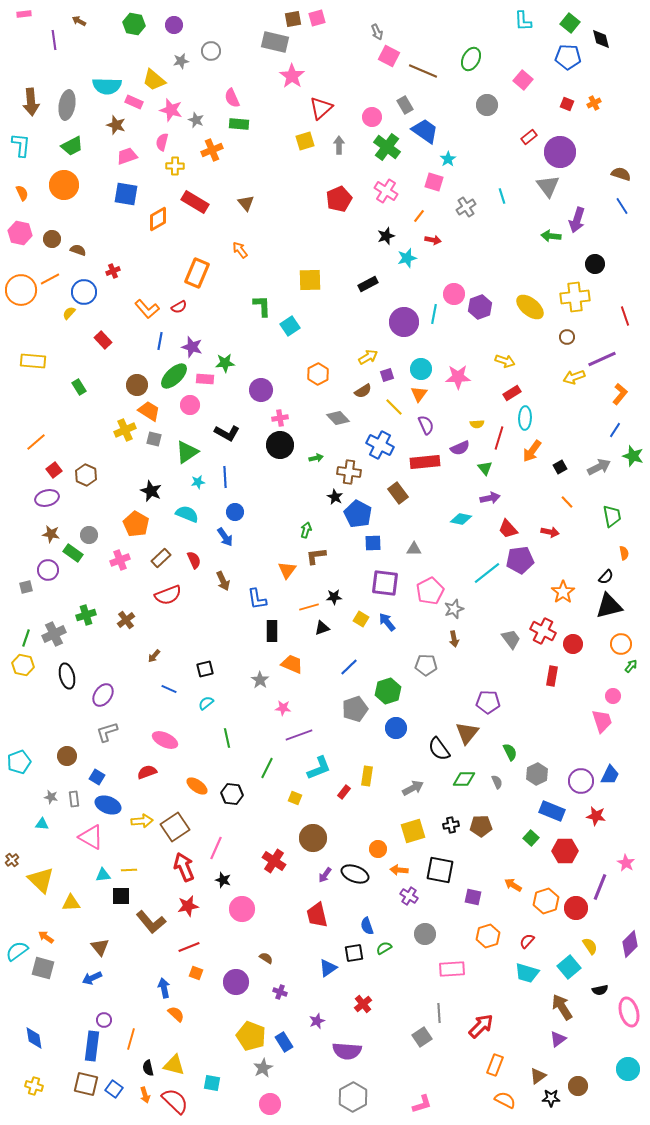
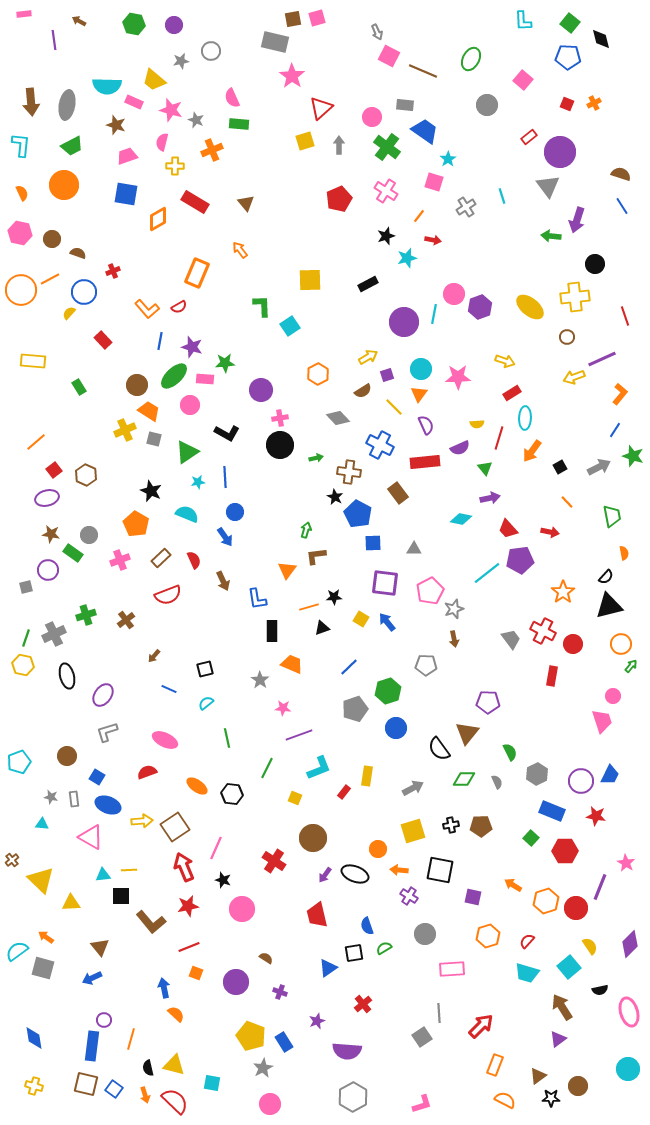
gray rectangle at (405, 105): rotated 54 degrees counterclockwise
brown semicircle at (78, 250): moved 3 px down
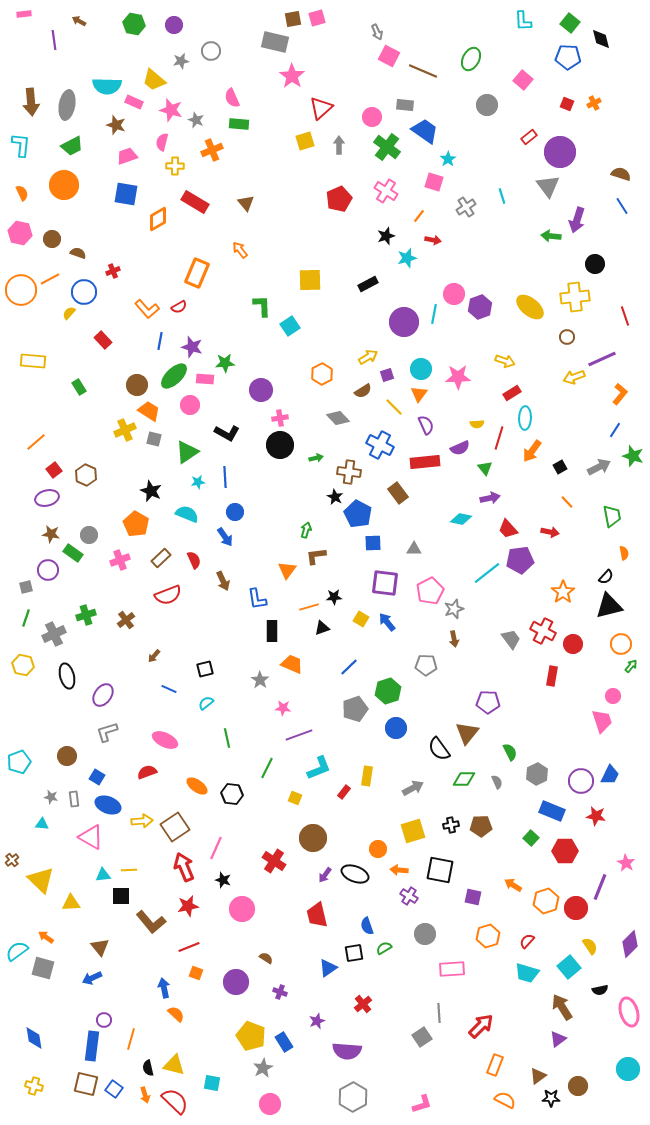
orange hexagon at (318, 374): moved 4 px right
green line at (26, 638): moved 20 px up
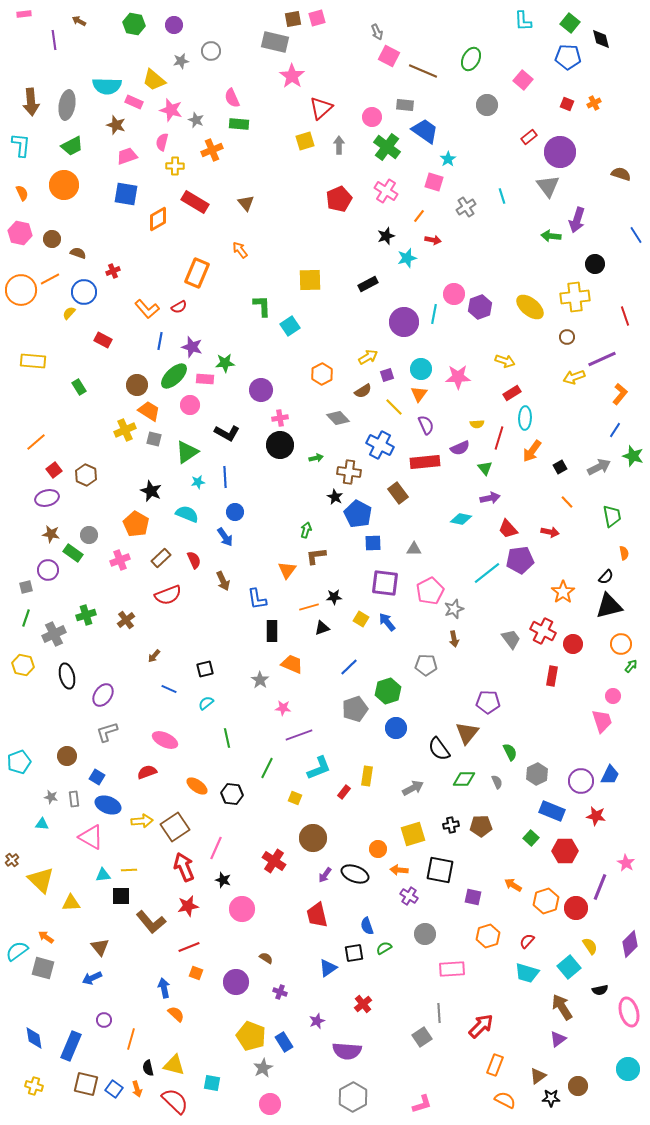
blue line at (622, 206): moved 14 px right, 29 px down
red rectangle at (103, 340): rotated 18 degrees counterclockwise
yellow square at (413, 831): moved 3 px down
blue rectangle at (92, 1046): moved 21 px left; rotated 16 degrees clockwise
orange arrow at (145, 1095): moved 8 px left, 6 px up
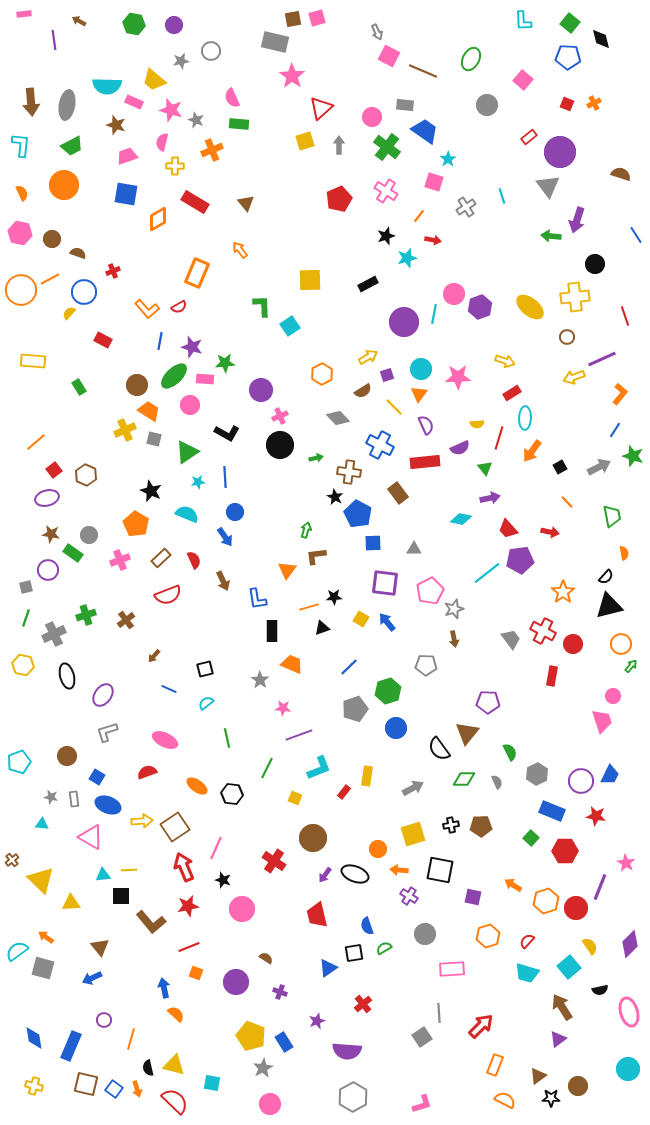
pink cross at (280, 418): moved 2 px up; rotated 14 degrees counterclockwise
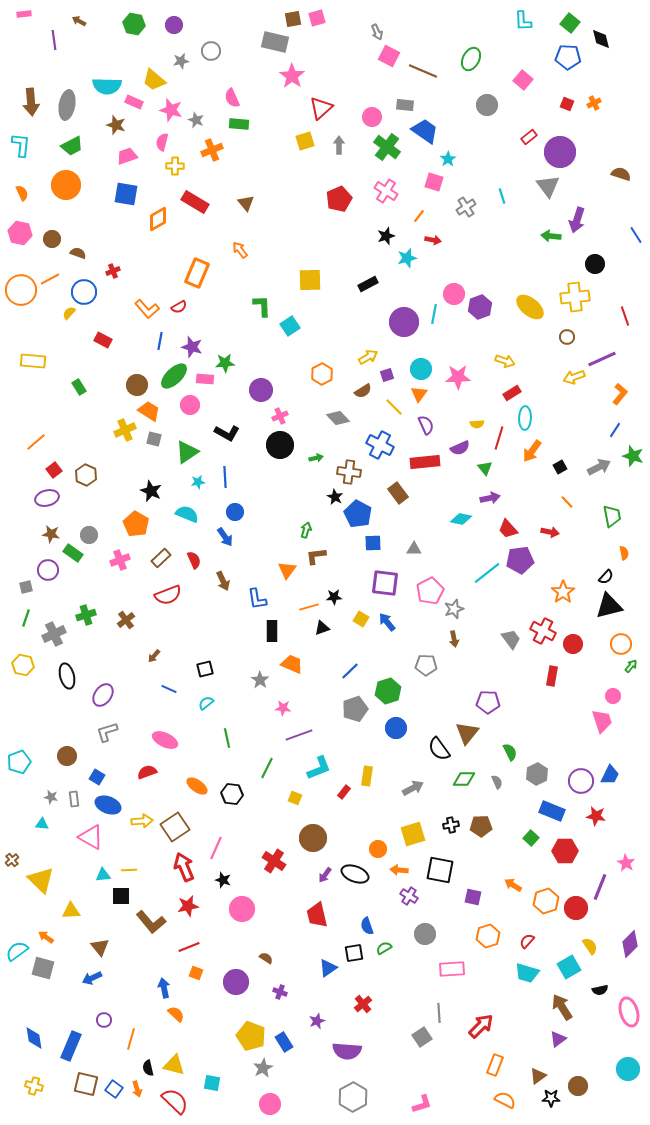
orange circle at (64, 185): moved 2 px right
blue line at (349, 667): moved 1 px right, 4 px down
yellow triangle at (71, 903): moved 8 px down
cyan square at (569, 967): rotated 10 degrees clockwise
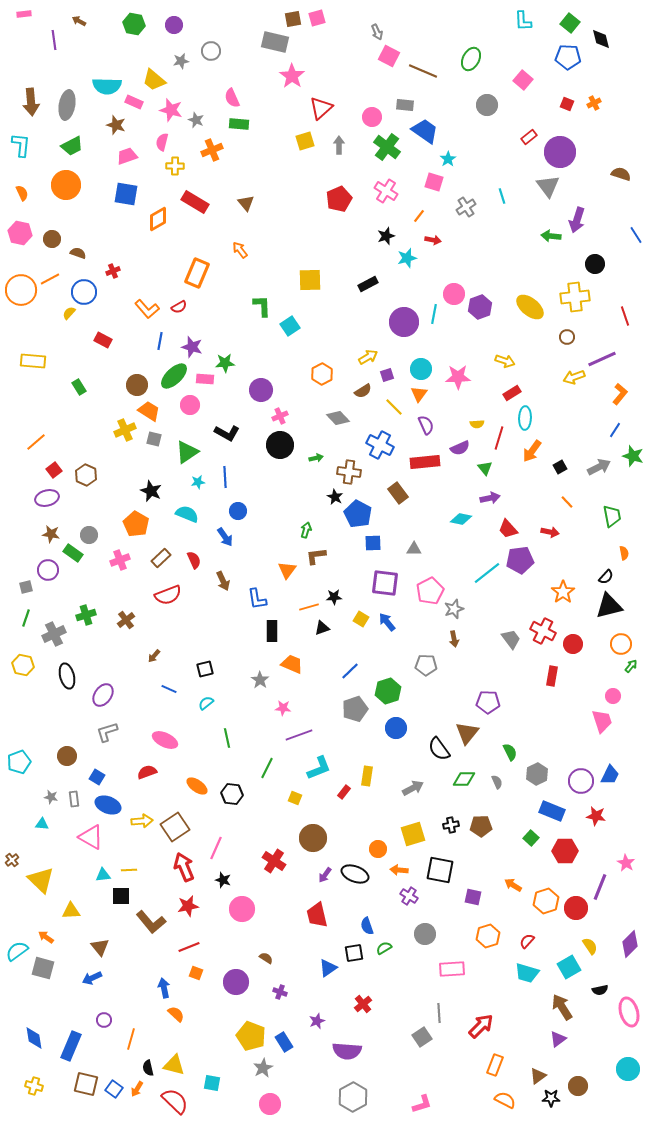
blue circle at (235, 512): moved 3 px right, 1 px up
orange arrow at (137, 1089): rotated 49 degrees clockwise
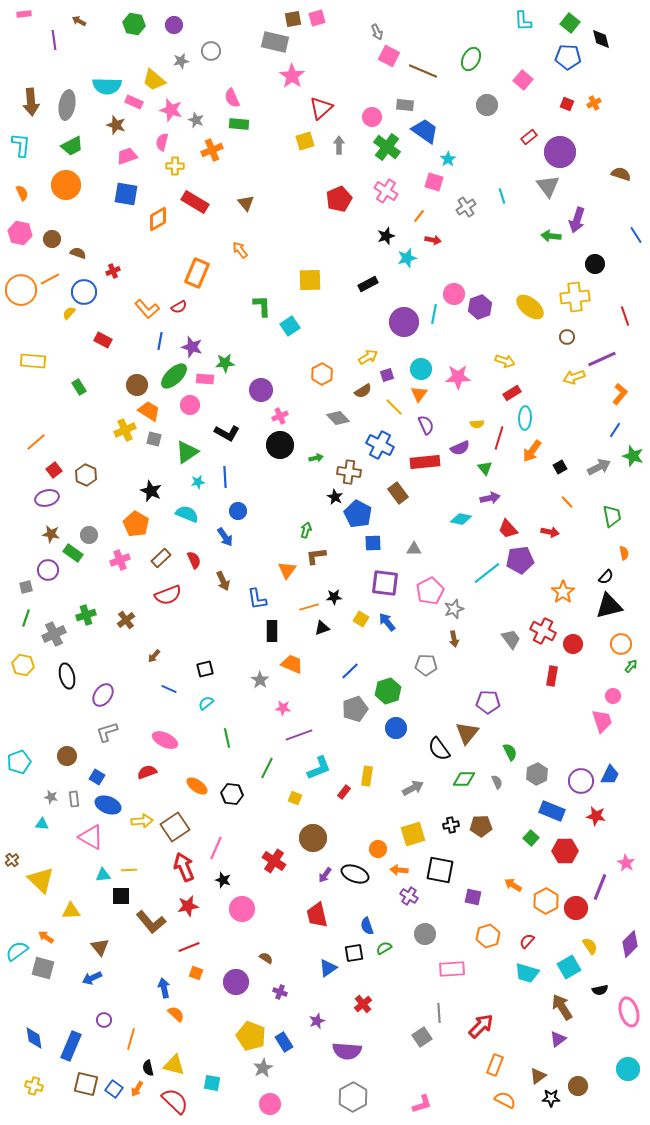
orange hexagon at (546, 901): rotated 10 degrees counterclockwise
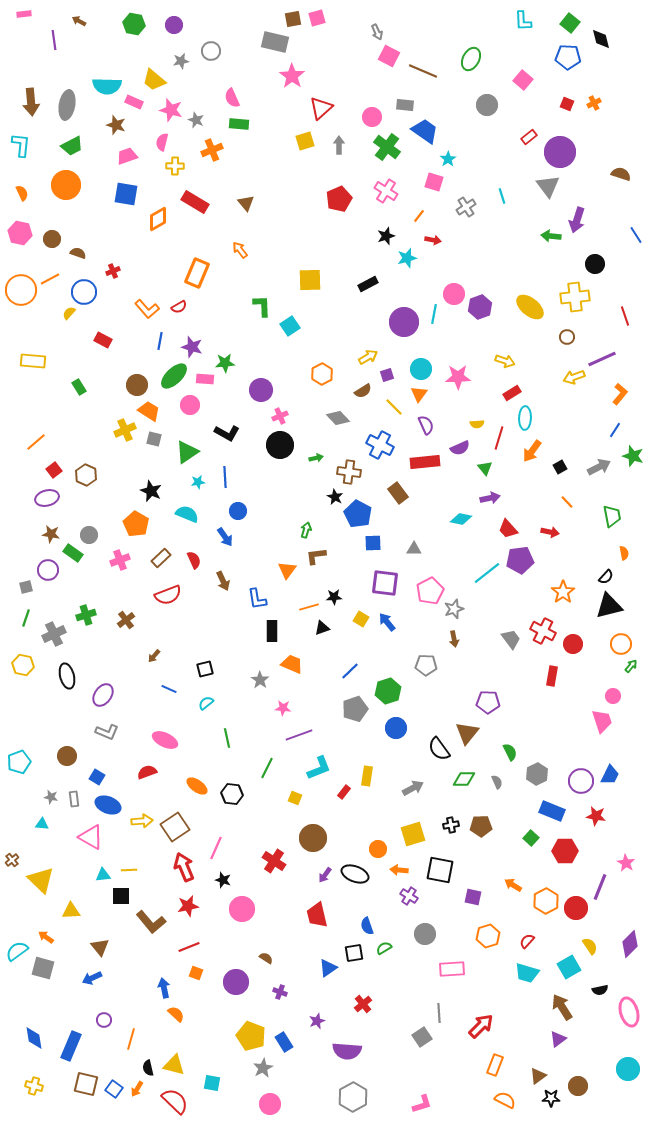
gray L-shape at (107, 732): rotated 140 degrees counterclockwise
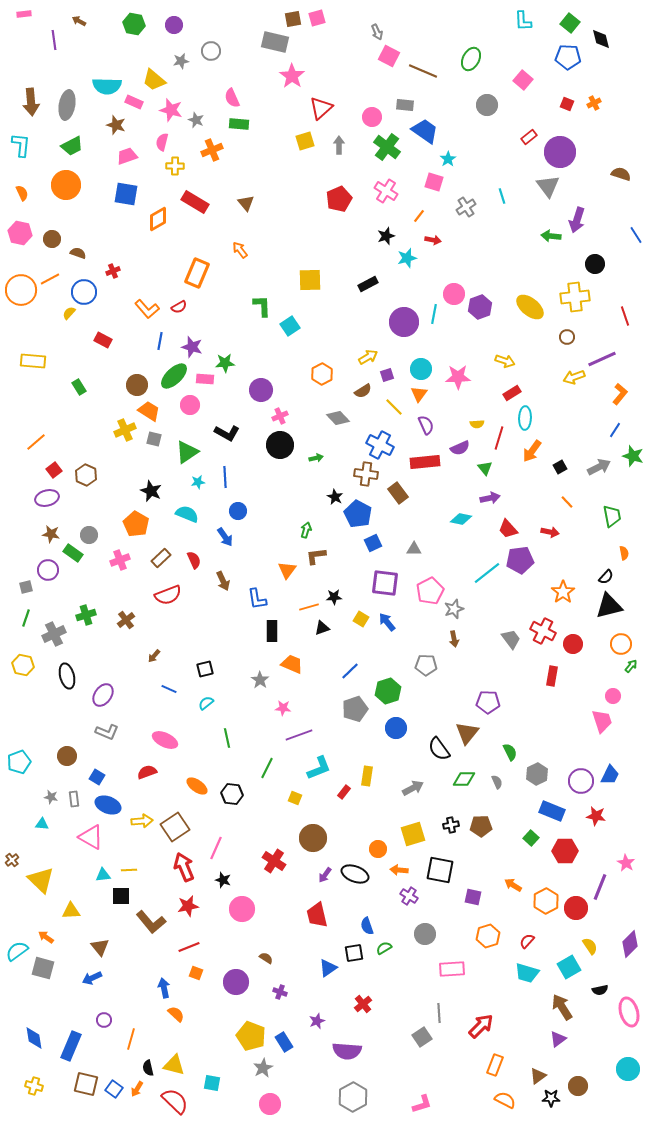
brown cross at (349, 472): moved 17 px right, 2 px down
blue square at (373, 543): rotated 24 degrees counterclockwise
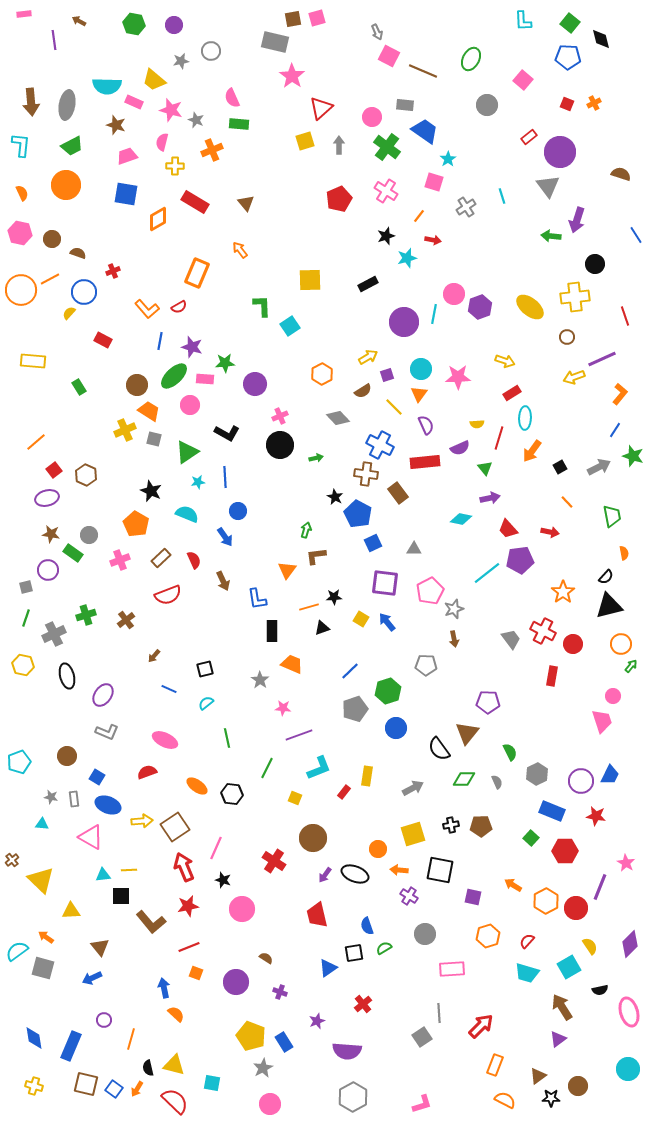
purple circle at (261, 390): moved 6 px left, 6 px up
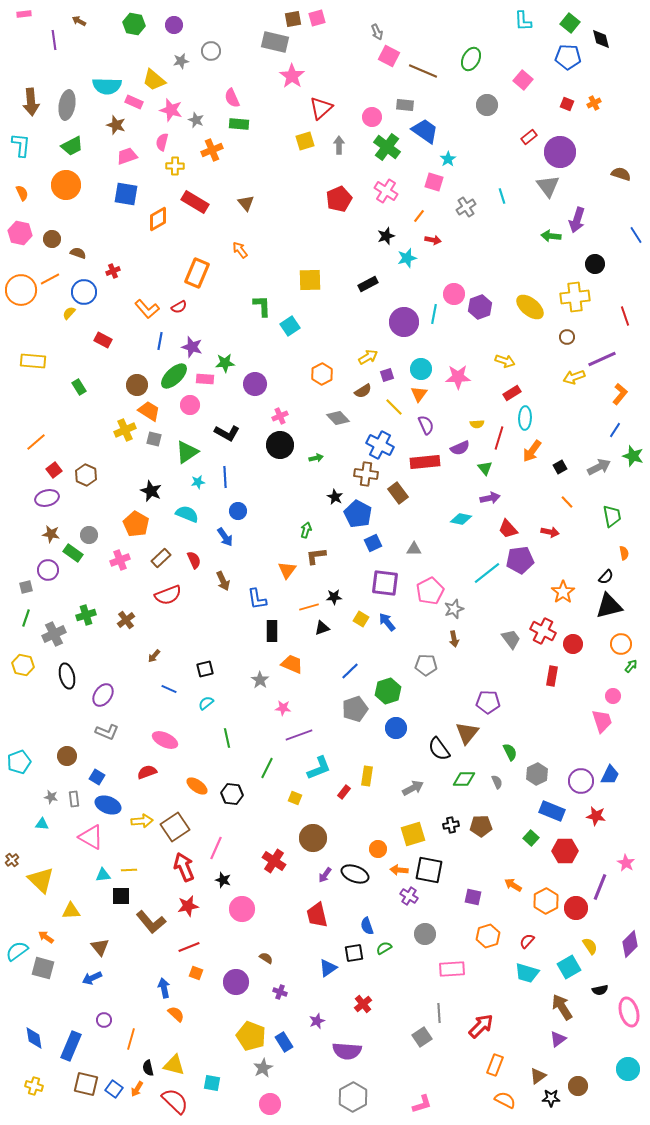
black square at (440, 870): moved 11 px left
